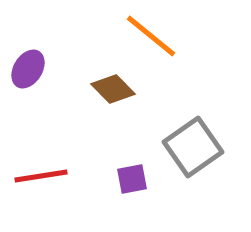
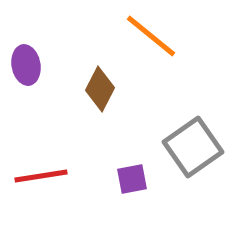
purple ellipse: moved 2 px left, 4 px up; rotated 42 degrees counterclockwise
brown diamond: moved 13 px left; rotated 72 degrees clockwise
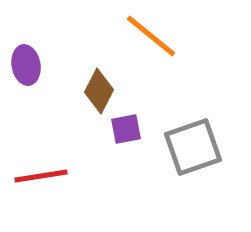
brown diamond: moved 1 px left, 2 px down
gray square: rotated 16 degrees clockwise
purple square: moved 6 px left, 50 px up
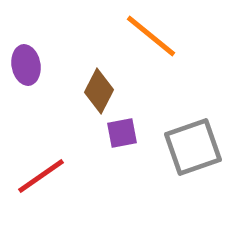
purple square: moved 4 px left, 4 px down
red line: rotated 26 degrees counterclockwise
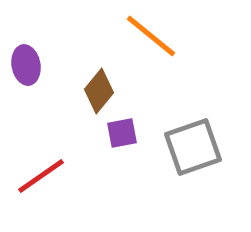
brown diamond: rotated 12 degrees clockwise
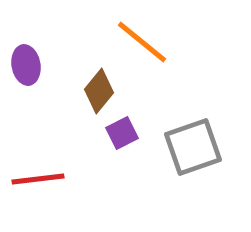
orange line: moved 9 px left, 6 px down
purple square: rotated 16 degrees counterclockwise
red line: moved 3 px left, 3 px down; rotated 28 degrees clockwise
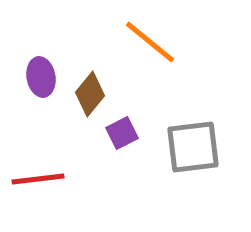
orange line: moved 8 px right
purple ellipse: moved 15 px right, 12 px down
brown diamond: moved 9 px left, 3 px down
gray square: rotated 12 degrees clockwise
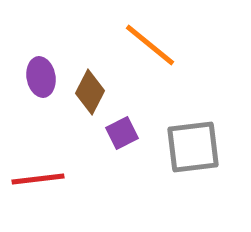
orange line: moved 3 px down
brown diamond: moved 2 px up; rotated 12 degrees counterclockwise
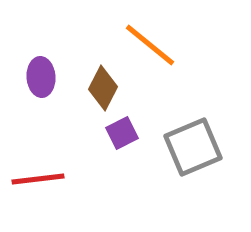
purple ellipse: rotated 6 degrees clockwise
brown diamond: moved 13 px right, 4 px up
gray square: rotated 16 degrees counterclockwise
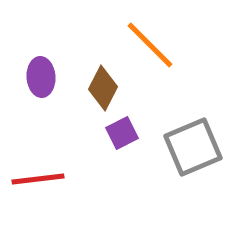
orange line: rotated 6 degrees clockwise
